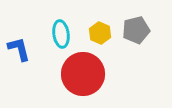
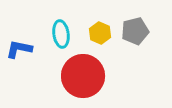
gray pentagon: moved 1 px left, 1 px down
blue L-shape: rotated 64 degrees counterclockwise
red circle: moved 2 px down
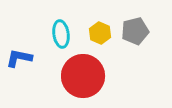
blue L-shape: moved 9 px down
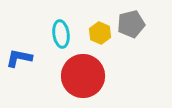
gray pentagon: moved 4 px left, 7 px up
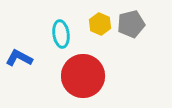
yellow hexagon: moved 9 px up
blue L-shape: rotated 16 degrees clockwise
